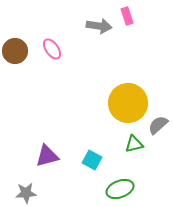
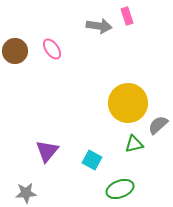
purple triangle: moved 5 px up; rotated 35 degrees counterclockwise
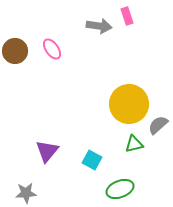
yellow circle: moved 1 px right, 1 px down
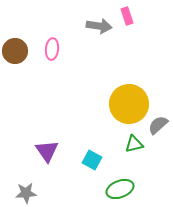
pink ellipse: rotated 40 degrees clockwise
purple triangle: rotated 15 degrees counterclockwise
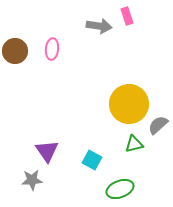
gray star: moved 6 px right, 13 px up
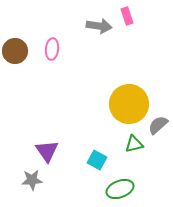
cyan square: moved 5 px right
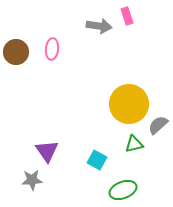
brown circle: moved 1 px right, 1 px down
green ellipse: moved 3 px right, 1 px down
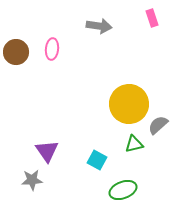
pink rectangle: moved 25 px right, 2 px down
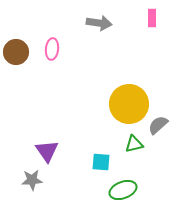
pink rectangle: rotated 18 degrees clockwise
gray arrow: moved 3 px up
cyan square: moved 4 px right, 2 px down; rotated 24 degrees counterclockwise
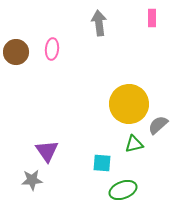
gray arrow: rotated 105 degrees counterclockwise
cyan square: moved 1 px right, 1 px down
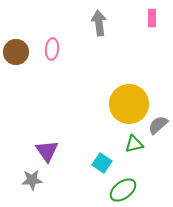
cyan square: rotated 30 degrees clockwise
green ellipse: rotated 16 degrees counterclockwise
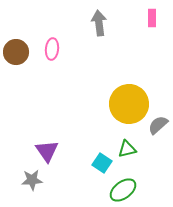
green triangle: moved 7 px left, 5 px down
